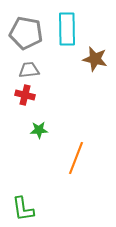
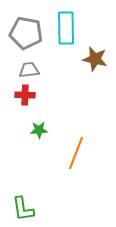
cyan rectangle: moved 1 px left, 1 px up
red cross: rotated 12 degrees counterclockwise
orange line: moved 5 px up
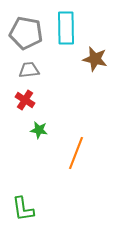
red cross: moved 5 px down; rotated 30 degrees clockwise
green star: rotated 12 degrees clockwise
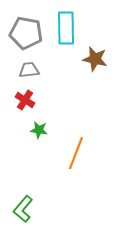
green L-shape: rotated 48 degrees clockwise
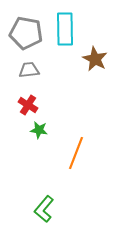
cyan rectangle: moved 1 px left, 1 px down
brown star: rotated 15 degrees clockwise
red cross: moved 3 px right, 5 px down
green L-shape: moved 21 px right
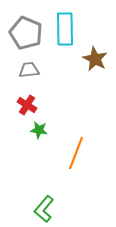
gray pentagon: rotated 12 degrees clockwise
red cross: moved 1 px left
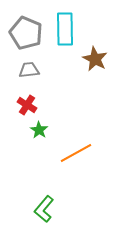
green star: rotated 24 degrees clockwise
orange line: rotated 40 degrees clockwise
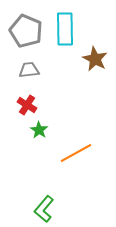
gray pentagon: moved 2 px up
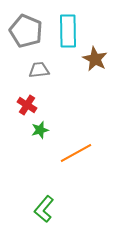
cyan rectangle: moved 3 px right, 2 px down
gray trapezoid: moved 10 px right
green star: moved 1 px right; rotated 24 degrees clockwise
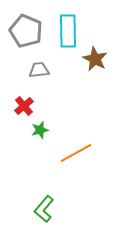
red cross: moved 3 px left, 1 px down; rotated 18 degrees clockwise
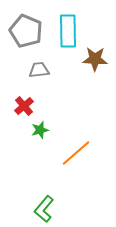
brown star: rotated 25 degrees counterclockwise
orange line: rotated 12 degrees counterclockwise
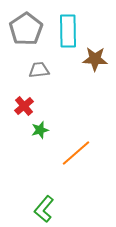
gray pentagon: moved 2 px up; rotated 16 degrees clockwise
